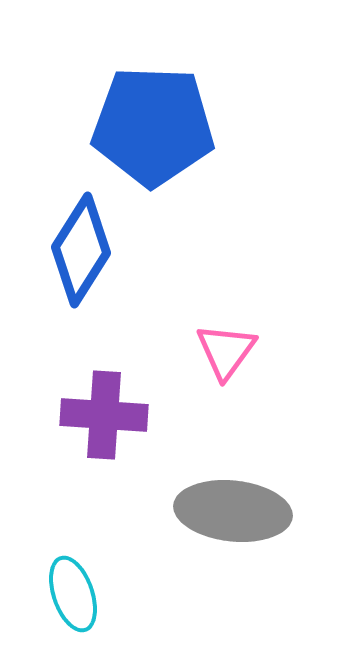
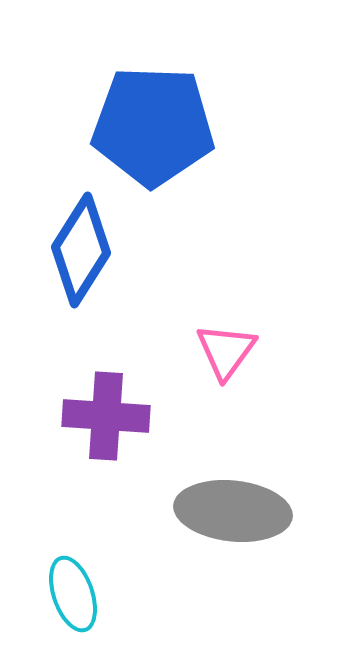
purple cross: moved 2 px right, 1 px down
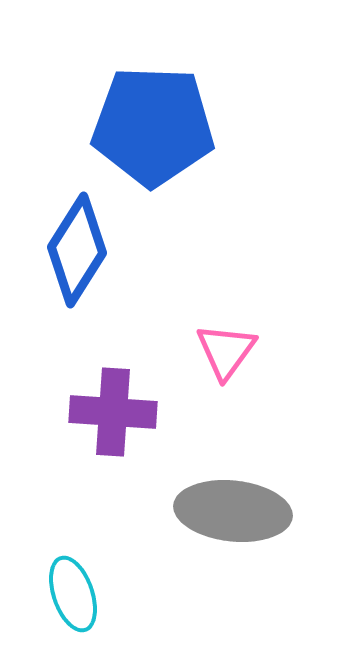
blue diamond: moved 4 px left
purple cross: moved 7 px right, 4 px up
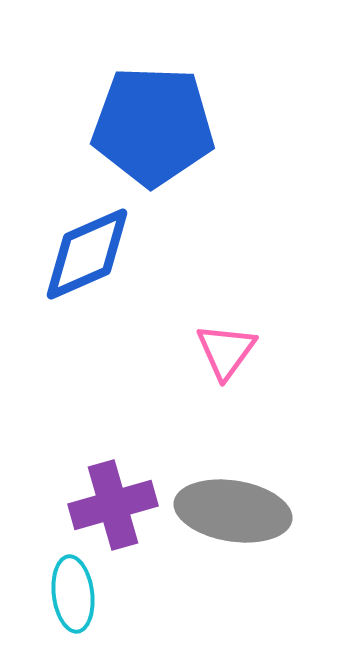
blue diamond: moved 10 px right, 4 px down; rotated 34 degrees clockwise
purple cross: moved 93 px down; rotated 20 degrees counterclockwise
gray ellipse: rotated 3 degrees clockwise
cyan ellipse: rotated 12 degrees clockwise
